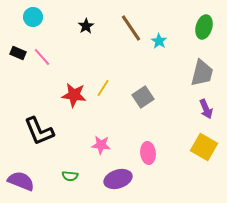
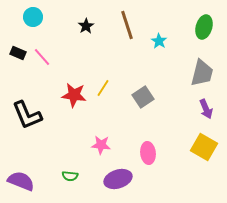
brown line: moved 4 px left, 3 px up; rotated 16 degrees clockwise
black L-shape: moved 12 px left, 16 px up
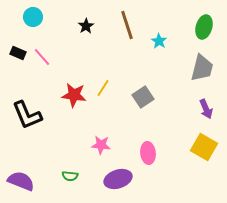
gray trapezoid: moved 5 px up
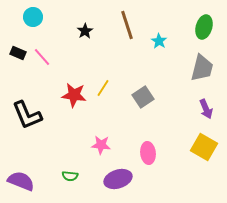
black star: moved 1 px left, 5 px down
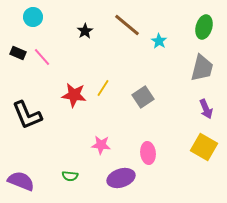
brown line: rotated 32 degrees counterclockwise
purple ellipse: moved 3 px right, 1 px up
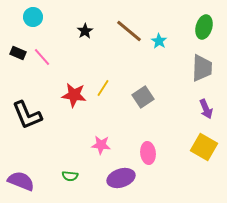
brown line: moved 2 px right, 6 px down
gray trapezoid: rotated 12 degrees counterclockwise
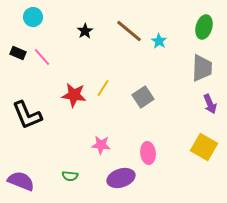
purple arrow: moved 4 px right, 5 px up
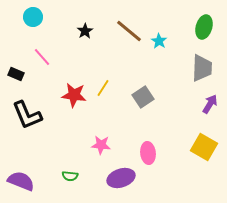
black rectangle: moved 2 px left, 21 px down
purple arrow: rotated 126 degrees counterclockwise
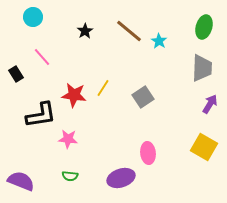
black rectangle: rotated 35 degrees clockwise
black L-shape: moved 14 px right; rotated 76 degrees counterclockwise
pink star: moved 33 px left, 6 px up
